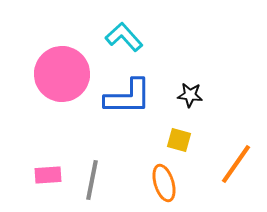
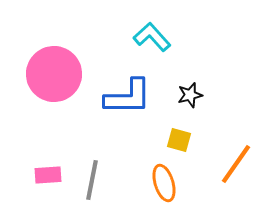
cyan L-shape: moved 28 px right
pink circle: moved 8 px left
black star: rotated 20 degrees counterclockwise
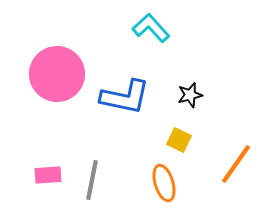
cyan L-shape: moved 1 px left, 9 px up
pink circle: moved 3 px right
blue L-shape: moved 3 px left; rotated 12 degrees clockwise
yellow square: rotated 10 degrees clockwise
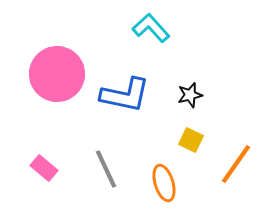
blue L-shape: moved 2 px up
yellow square: moved 12 px right
pink rectangle: moved 4 px left, 7 px up; rotated 44 degrees clockwise
gray line: moved 14 px right, 11 px up; rotated 36 degrees counterclockwise
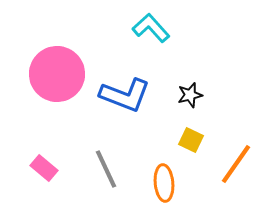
blue L-shape: rotated 9 degrees clockwise
orange ellipse: rotated 12 degrees clockwise
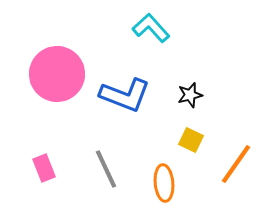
pink rectangle: rotated 28 degrees clockwise
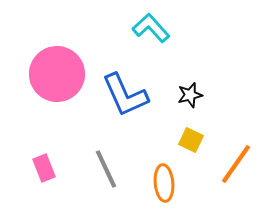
blue L-shape: rotated 45 degrees clockwise
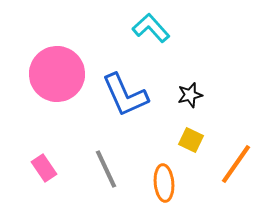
pink rectangle: rotated 12 degrees counterclockwise
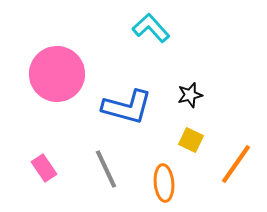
blue L-shape: moved 2 px right, 12 px down; rotated 51 degrees counterclockwise
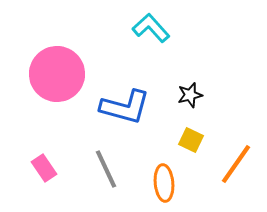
blue L-shape: moved 2 px left
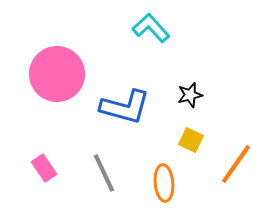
gray line: moved 2 px left, 4 px down
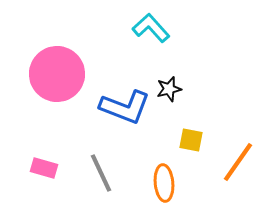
black star: moved 21 px left, 6 px up
blue L-shape: rotated 6 degrees clockwise
yellow square: rotated 15 degrees counterclockwise
orange line: moved 2 px right, 2 px up
pink rectangle: rotated 40 degrees counterclockwise
gray line: moved 3 px left
